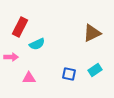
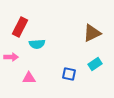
cyan semicircle: rotated 21 degrees clockwise
cyan rectangle: moved 6 px up
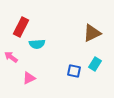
red rectangle: moved 1 px right
pink arrow: rotated 144 degrees counterclockwise
cyan rectangle: rotated 24 degrees counterclockwise
blue square: moved 5 px right, 3 px up
pink triangle: rotated 24 degrees counterclockwise
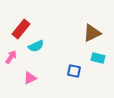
red rectangle: moved 2 px down; rotated 12 degrees clockwise
cyan semicircle: moved 1 px left, 2 px down; rotated 21 degrees counterclockwise
pink arrow: rotated 88 degrees clockwise
cyan rectangle: moved 3 px right, 6 px up; rotated 72 degrees clockwise
pink triangle: moved 1 px right
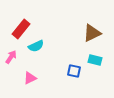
cyan rectangle: moved 3 px left, 2 px down
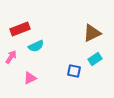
red rectangle: moved 1 px left; rotated 30 degrees clockwise
cyan rectangle: moved 1 px up; rotated 48 degrees counterclockwise
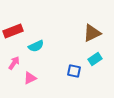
red rectangle: moved 7 px left, 2 px down
pink arrow: moved 3 px right, 6 px down
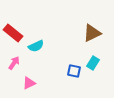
red rectangle: moved 2 px down; rotated 60 degrees clockwise
cyan rectangle: moved 2 px left, 4 px down; rotated 24 degrees counterclockwise
pink triangle: moved 1 px left, 5 px down
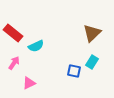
brown triangle: rotated 18 degrees counterclockwise
cyan rectangle: moved 1 px left, 1 px up
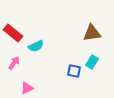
brown triangle: rotated 36 degrees clockwise
pink triangle: moved 2 px left, 5 px down
